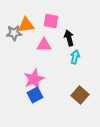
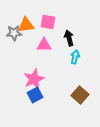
pink square: moved 3 px left, 1 px down
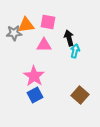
cyan arrow: moved 6 px up
pink star: moved 3 px up; rotated 15 degrees counterclockwise
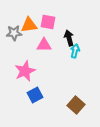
orange triangle: moved 3 px right
pink star: moved 9 px left, 5 px up; rotated 15 degrees clockwise
brown square: moved 4 px left, 10 px down
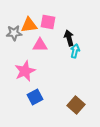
pink triangle: moved 4 px left
blue square: moved 2 px down
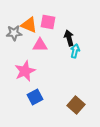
orange triangle: rotated 30 degrees clockwise
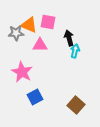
gray star: moved 2 px right
pink star: moved 3 px left, 1 px down; rotated 20 degrees counterclockwise
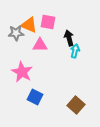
blue square: rotated 35 degrees counterclockwise
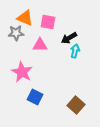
orange triangle: moved 4 px left, 7 px up
black arrow: rotated 105 degrees counterclockwise
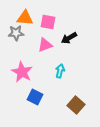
orange triangle: rotated 18 degrees counterclockwise
pink triangle: moved 5 px right; rotated 21 degrees counterclockwise
cyan arrow: moved 15 px left, 20 px down
